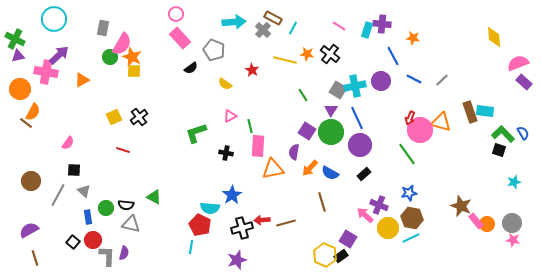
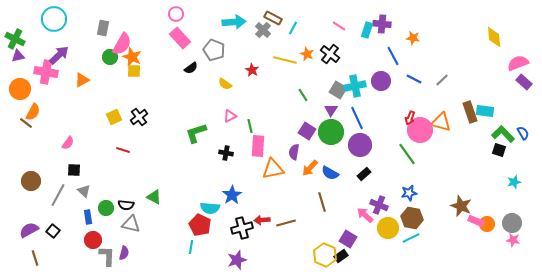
orange star at (307, 54): rotated 16 degrees clockwise
pink rectangle at (476, 221): rotated 28 degrees counterclockwise
black square at (73, 242): moved 20 px left, 11 px up
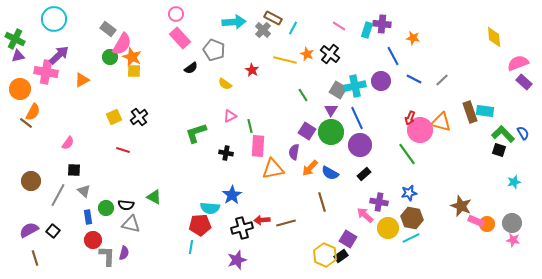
gray rectangle at (103, 28): moved 5 px right, 1 px down; rotated 63 degrees counterclockwise
purple cross at (379, 205): moved 3 px up; rotated 12 degrees counterclockwise
red pentagon at (200, 225): rotated 30 degrees counterclockwise
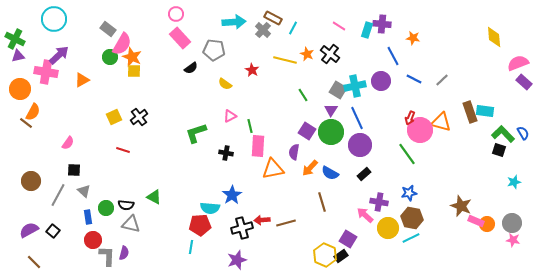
gray pentagon at (214, 50): rotated 15 degrees counterclockwise
brown line at (35, 258): moved 1 px left, 4 px down; rotated 28 degrees counterclockwise
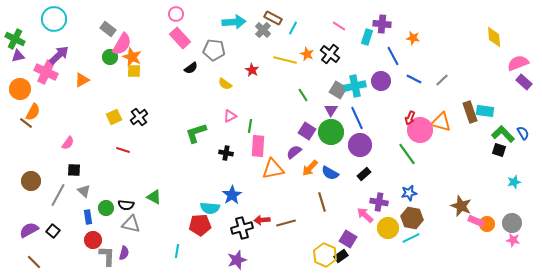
cyan rectangle at (367, 30): moved 7 px down
pink cross at (46, 72): rotated 15 degrees clockwise
green line at (250, 126): rotated 24 degrees clockwise
purple semicircle at (294, 152): rotated 42 degrees clockwise
cyan line at (191, 247): moved 14 px left, 4 px down
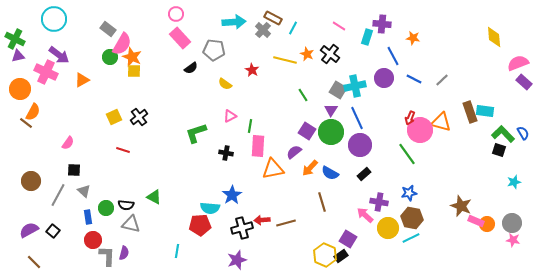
purple arrow at (59, 55): rotated 80 degrees clockwise
purple circle at (381, 81): moved 3 px right, 3 px up
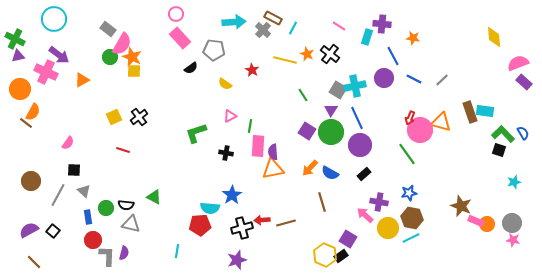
purple semicircle at (294, 152): moved 21 px left; rotated 56 degrees counterclockwise
